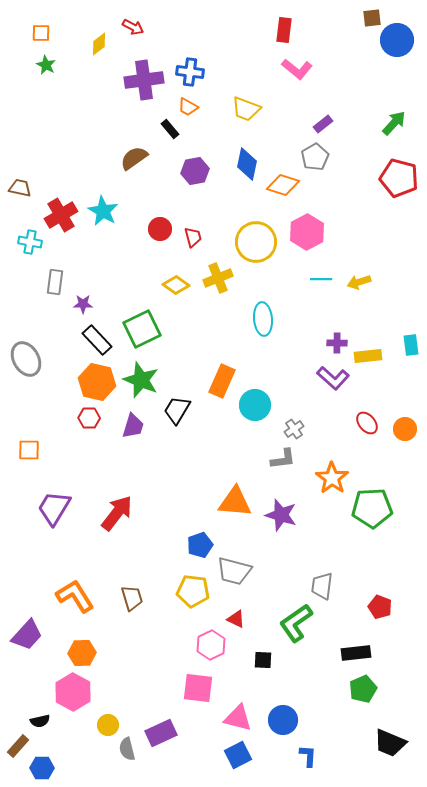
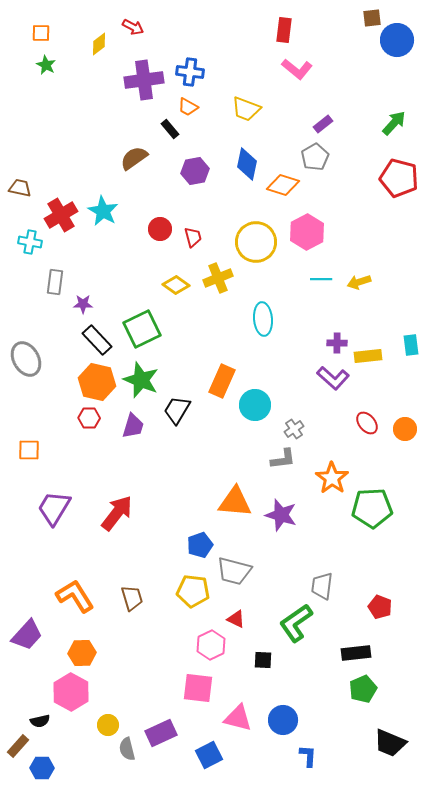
pink hexagon at (73, 692): moved 2 px left
blue square at (238, 755): moved 29 px left
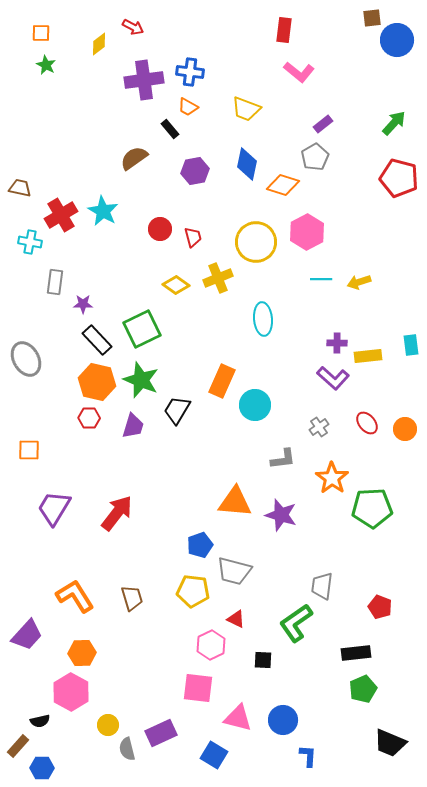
pink L-shape at (297, 69): moved 2 px right, 3 px down
gray cross at (294, 429): moved 25 px right, 2 px up
blue square at (209, 755): moved 5 px right; rotated 32 degrees counterclockwise
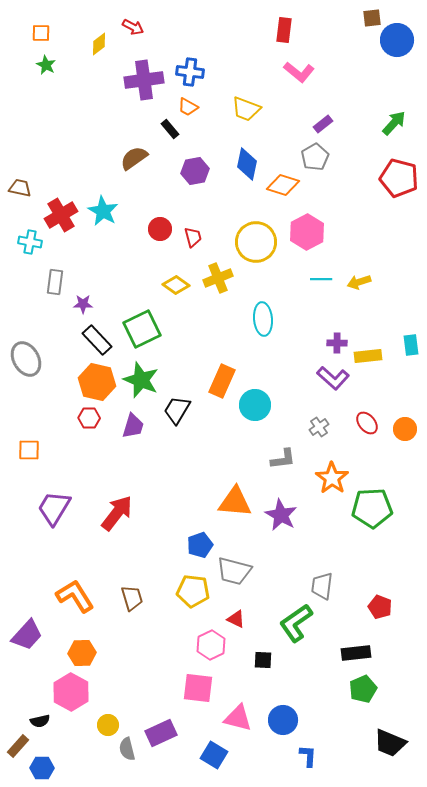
purple star at (281, 515): rotated 12 degrees clockwise
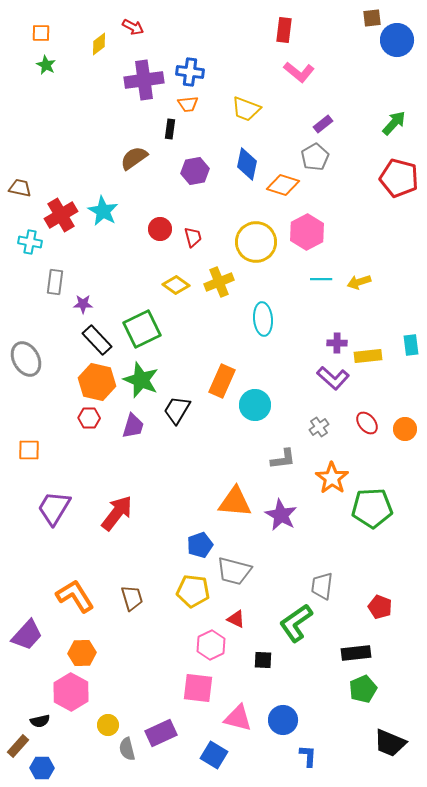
orange trapezoid at (188, 107): moved 3 px up; rotated 35 degrees counterclockwise
black rectangle at (170, 129): rotated 48 degrees clockwise
yellow cross at (218, 278): moved 1 px right, 4 px down
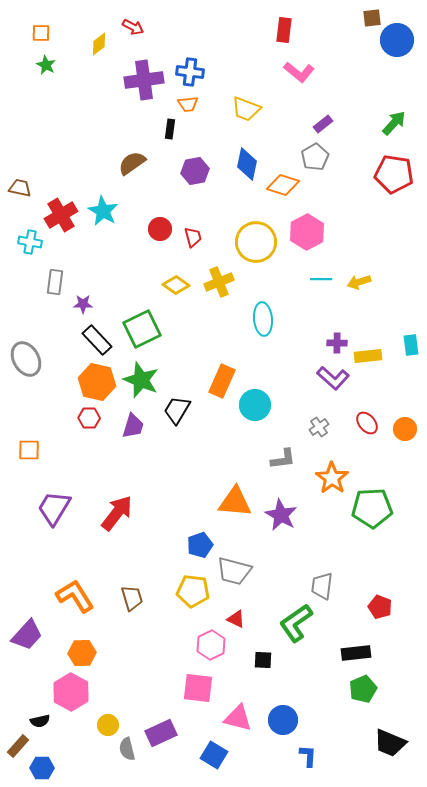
brown semicircle at (134, 158): moved 2 px left, 5 px down
red pentagon at (399, 178): moved 5 px left, 4 px up; rotated 6 degrees counterclockwise
